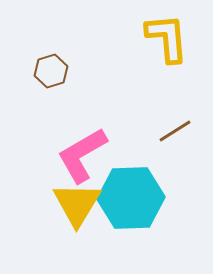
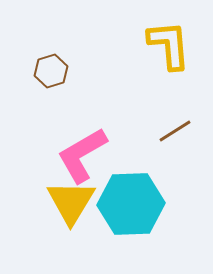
yellow L-shape: moved 2 px right, 7 px down
cyan hexagon: moved 6 px down
yellow triangle: moved 6 px left, 2 px up
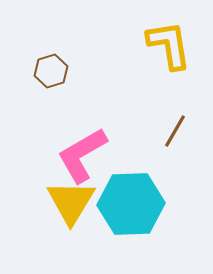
yellow L-shape: rotated 4 degrees counterclockwise
brown line: rotated 28 degrees counterclockwise
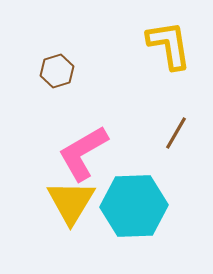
brown hexagon: moved 6 px right
brown line: moved 1 px right, 2 px down
pink L-shape: moved 1 px right, 2 px up
cyan hexagon: moved 3 px right, 2 px down
